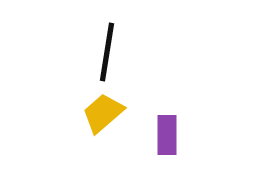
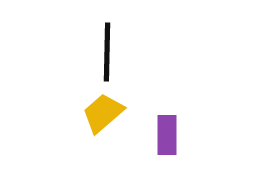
black line: rotated 8 degrees counterclockwise
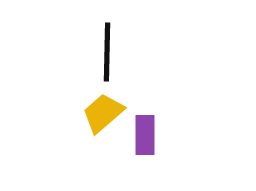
purple rectangle: moved 22 px left
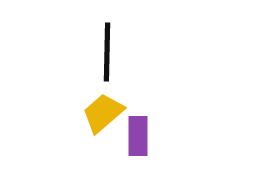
purple rectangle: moved 7 px left, 1 px down
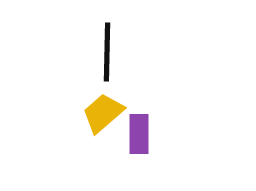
purple rectangle: moved 1 px right, 2 px up
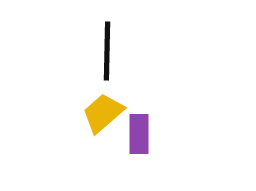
black line: moved 1 px up
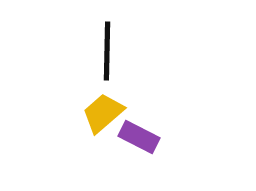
purple rectangle: moved 3 px down; rotated 63 degrees counterclockwise
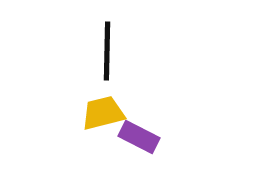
yellow trapezoid: rotated 27 degrees clockwise
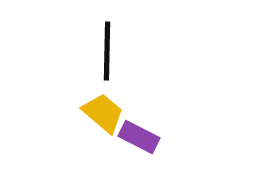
yellow trapezoid: rotated 54 degrees clockwise
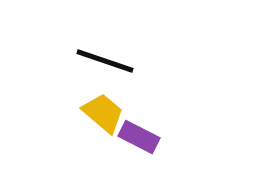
black line: moved 2 px left, 10 px down; rotated 72 degrees counterclockwise
